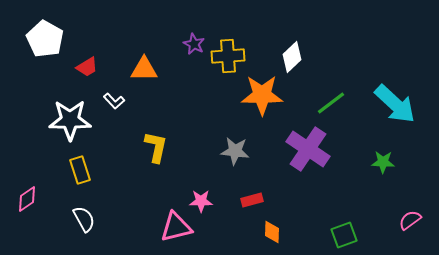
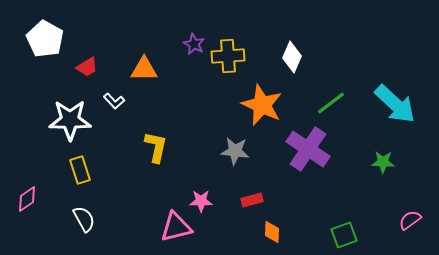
white diamond: rotated 24 degrees counterclockwise
orange star: moved 10 px down; rotated 24 degrees clockwise
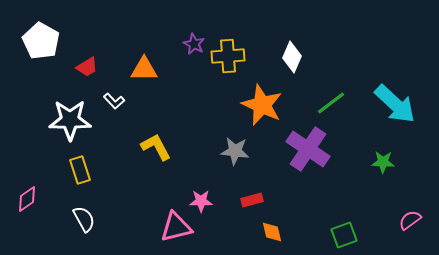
white pentagon: moved 4 px left, 2 px down
yellow L-shape: rotated 40 degrees counterclockwise
orange diamond: rotated 15 degrees counterclockwise
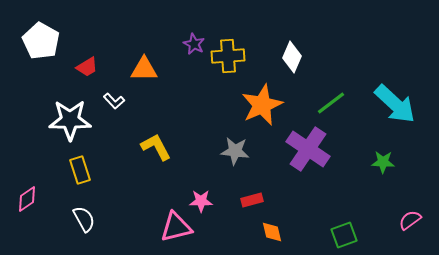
orange star: rotated 24 degrees clockwise
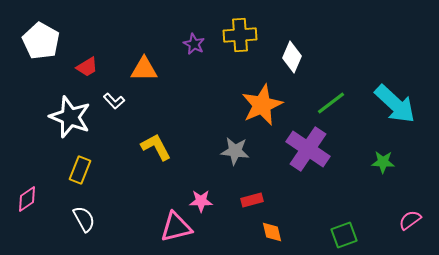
yellow cross: moved 12 px right, 21 px up
white star: moved 3 px up; rotated 21 degrees clockwise
yellow rectangle: rotated 40 degrees clockwise
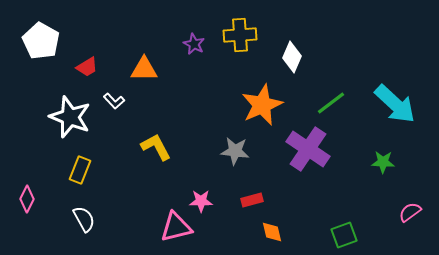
pink diamond: rotated 28 degrees counterclockwise
pink semicircle: moved 8 px up
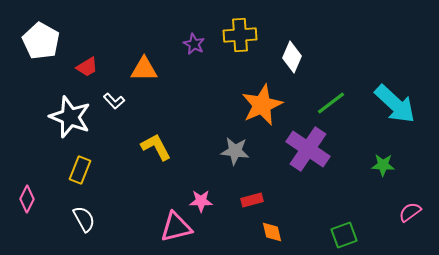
green star: moved 3 px down
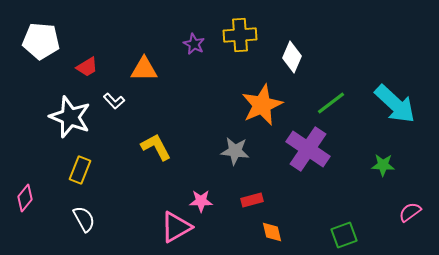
white pentagon: rotated 24 degrees counterclockwise
pink diamond: moved 2 px left, 1 px up; rotated 12 degrees clockwise
pink triangle: rotated 16 degrees counterclockwise
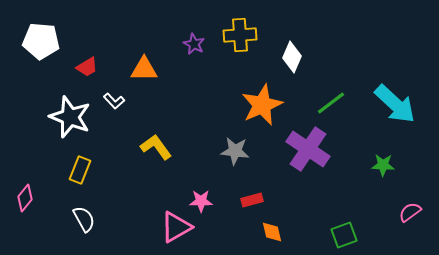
yellow L-shape: rotated 8 degrees counterclockwise
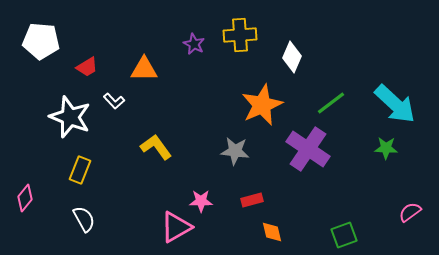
green star: moved 3 px right, 17 px up
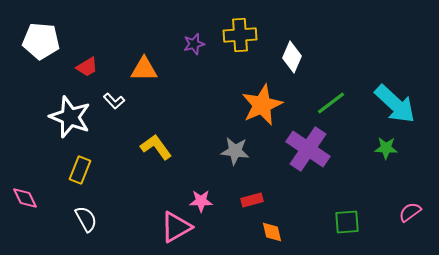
purple star: rotated 30 degrees clockwise
pink diamond: rotated 64 degrees counterclockwise
white semicircle: moved 2 px right
green square: moved 3 px right, 13 px up; rotated 16 degrees clockwise
